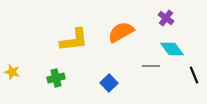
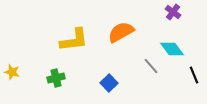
purple cross: moved 7 px right, 6 px up
gray line: rotated 48 degrees clockwise
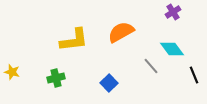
purple cross: rotated 21 degrees clockwise
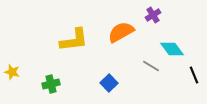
purple cross: moved 20 px left, 3 px down
gray line: rotated 18 degrees counterclockwise
green cross: moved 5 px left, 6 px down
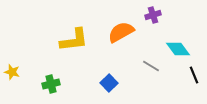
purple cross: rotated 14 degrees clockwise
cyan diamond: moved 6 px right
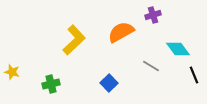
yellow L-shape: rotated 36 degrees counterclockwise
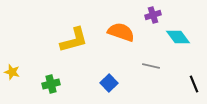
orange semicircle: rotated 48 degrees clockwise
yellow L-shape: rotated 28 degrees clockwise
cyan diamond: moved 12 px up
gray line: rotated 18 degrees counterclockwise
black line: moved 9 px down
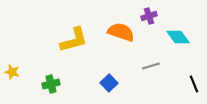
purple cross: moved 4 px left, 1 px down
gray line: rotated 30 degrees counterclockwise
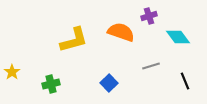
yellow star: rotated 21 degrees clockwise
black line: moved 9 px left, 3 px up
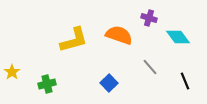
purple cross: moved 2 px down; rotated 35 degrees clockwise
orange semicircle: moved 2 px left, 3 px down
gray line: moved 1 px left, 1 px down; rotated 66 degrees clockwise
green cross: moved 4 px left
